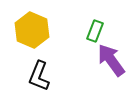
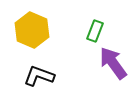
purple arrow: moved 2 px right, 3 px down
black L-shape: rotated 88 degrees clockwise
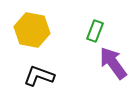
yellow hexagon: rotated 12 degrees counterclockwise
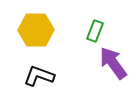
yellow hexagon: moved 4 px right; rotated 12 degrees counterclockwise
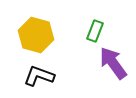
yellow hexagon: moved 5 px down; rotated 16 degrees clockwise
